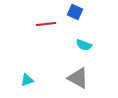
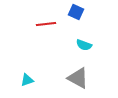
blue square: moved 1 px right
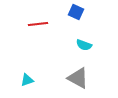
red line: moved 8 px left
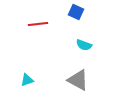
gray triangle: moved 2 px down
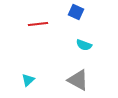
cyan triangle: moved 1 px right; rotated 24 degrees counterclockwise
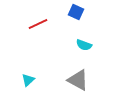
red line: rotated 18 degrees counterclockwise
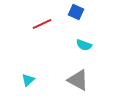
red line: moved 4 px right
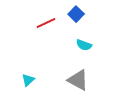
blue square: moved 2 px down; rotated 21 degrees clockwise
red line: moved 4 px right, 1 px up
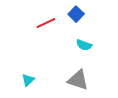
gray triangle: rotated 10 degrees counterclockwise
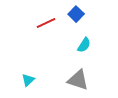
cyan semicircle: rotated 77 degrees counterclockwise
